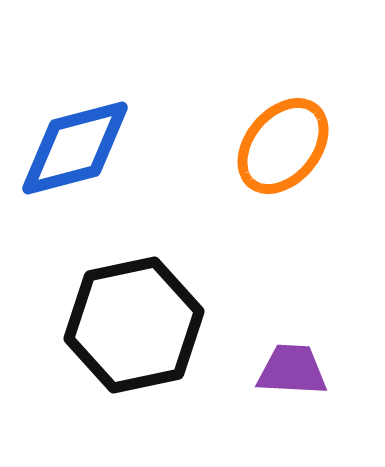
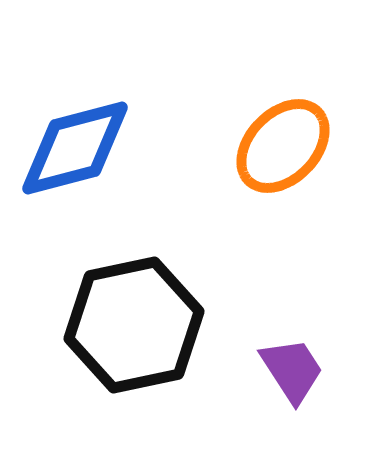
orange ellipse: rotated 4 degrees clockwise
purple trapezoid: rotated 54 degrees clockwise
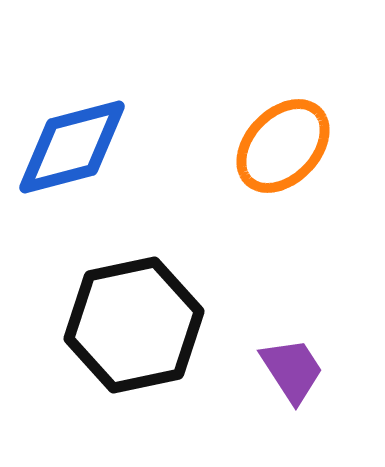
blue diamond: moved 3 px left, 1 px up
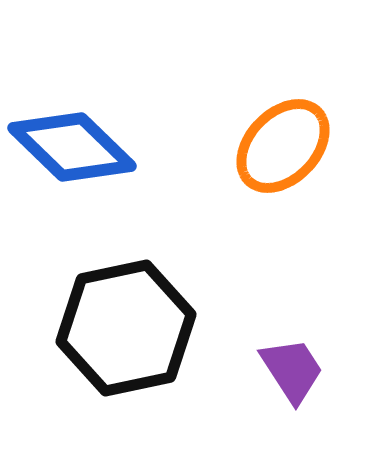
blue diamond: rotated 59 degrees clockwise
black hexagon: moved 8 px left, 3 px down
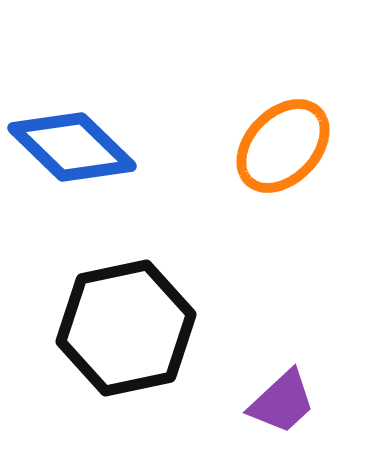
purple trapezoid: moved 10 px left, 32 px down; rotated 80 degrees clockwise
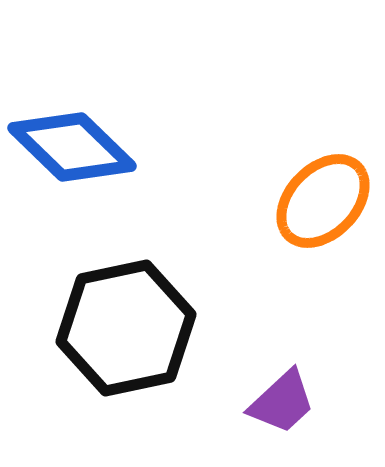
orange ellipse: moved 40 px right, 55 px down
